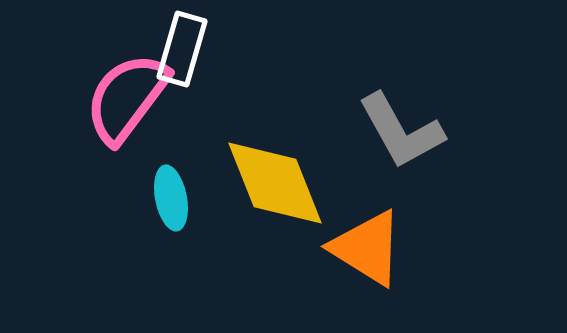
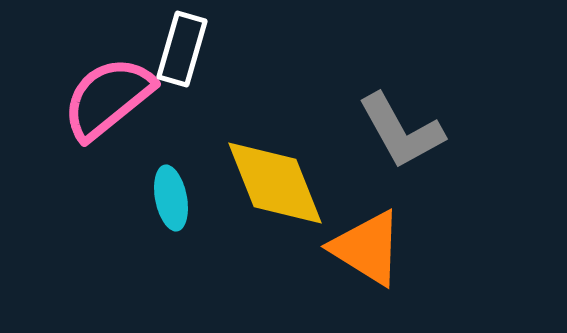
pink semicircle: moved 19 px left; rotated 14 degrees clockwise
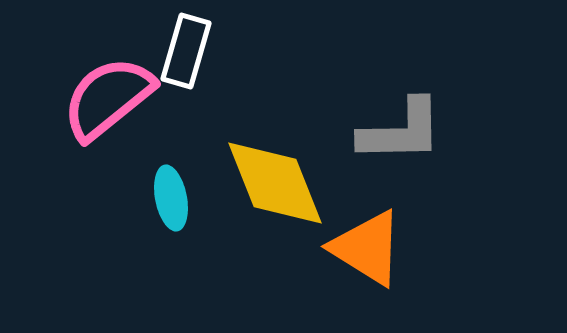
white rectangle: moved 4 px right, 2 px down
gray L-shape: rotated 62 degrees counterclockwise
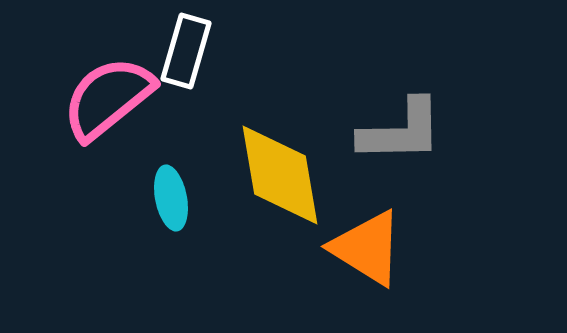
yellow diamond: moved 5 px right, 8 px up; rotated 12 degrees clockwise
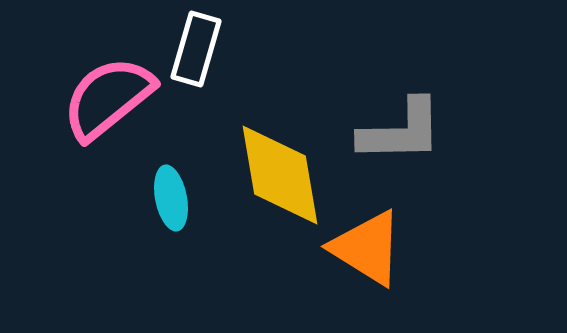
white rectangle: moved 10 px right, 2 px up
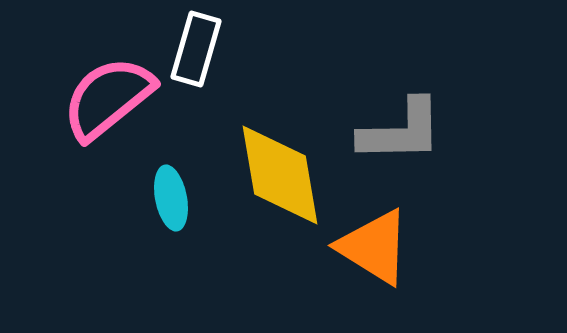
orange triangle: moved 7 px right, 1 px up
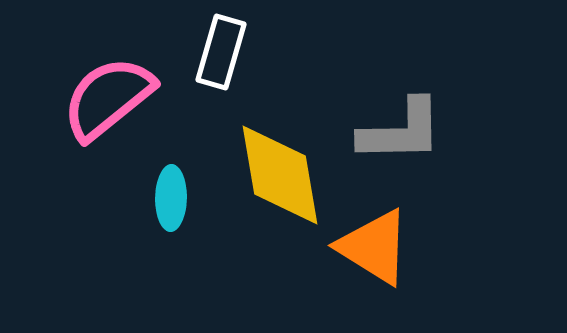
white rectangle: moved 25 px right, 3 px down
cyan ellipse: rotated 12 degrees clockwise
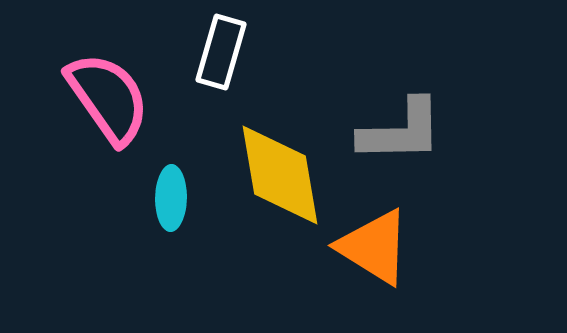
pink semicircle: rotated 94 degrees clockwise
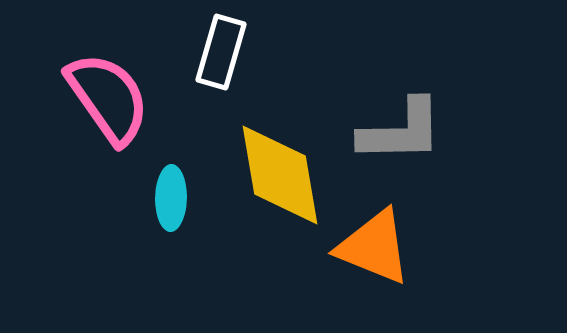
orange triangle: rotated 10 degrees counterclockwise
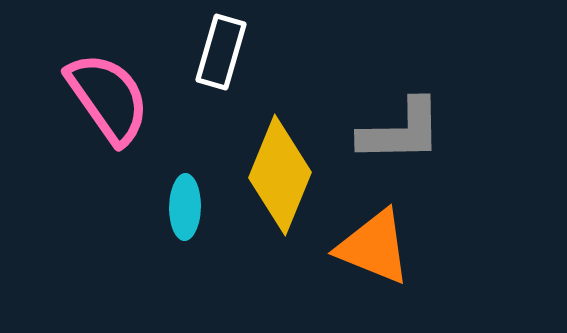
yellow diamond: rotated 32 degrees clockwise
cyan ellipse: moved 14 px right, 9 px down
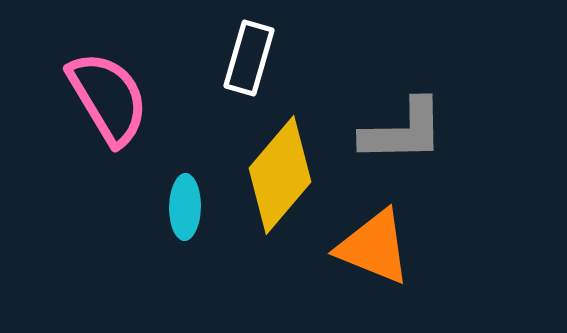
white rectangle: moved 28 px right, 6 px down
pink semicircle: rotated 4 degrees clockwise
gray L-shape: moved 2 px right
yellow diamond: rotated 18 degrees clockwise
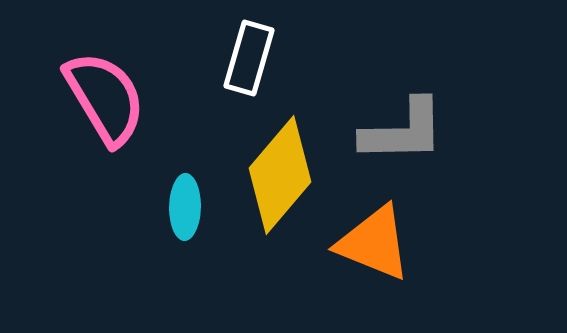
pink semicircle: moved 3 px left
orange triangle: moved 4 px up
